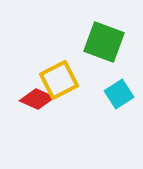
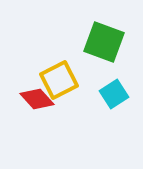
cyan square: moved 5 px left
red diamond: rotated 24 degrees clockwise
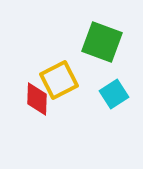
green square: moved 2 px left
red diamond: rotated 44 degrees clockwise
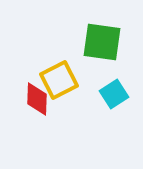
green square: rotated 12 degrees counterclockwise
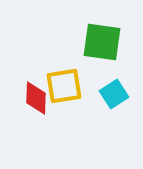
yellow square: moved 5 px right, 6 px down; rotated 18 degrees clockwise
red diamond: moved 1 px left, 1 px up
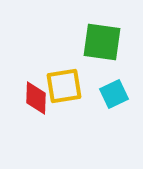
cyan square: rotated 8 degrees clockwise
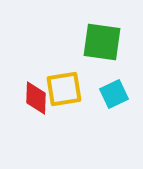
yellow square: moved 3 px down
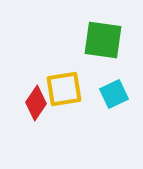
green square: moved 1 px right, 2 px up
red diamond: moved 5 px down; rotated 32 degrees clockwise
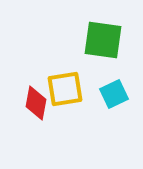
yellow square: moved 1 px right
red diamond: rotated 24 degrees counterclockwise
